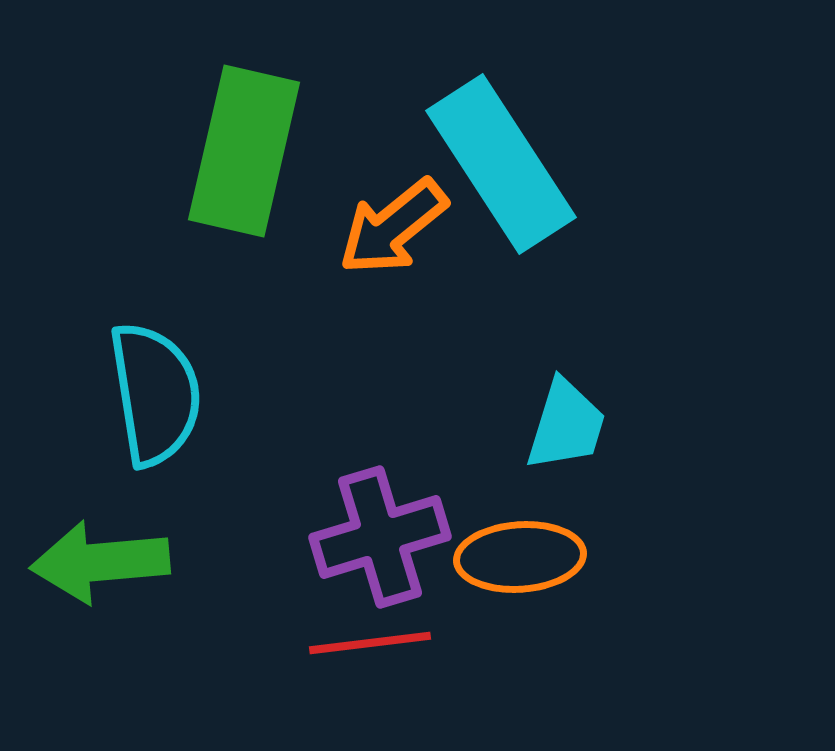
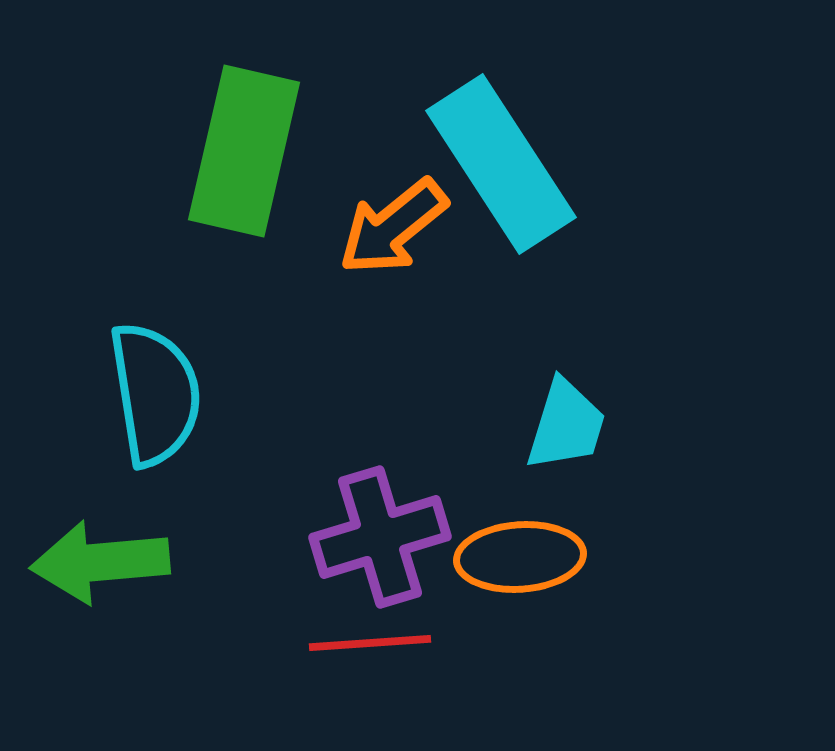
red line: rotated 3 degrees clockwise
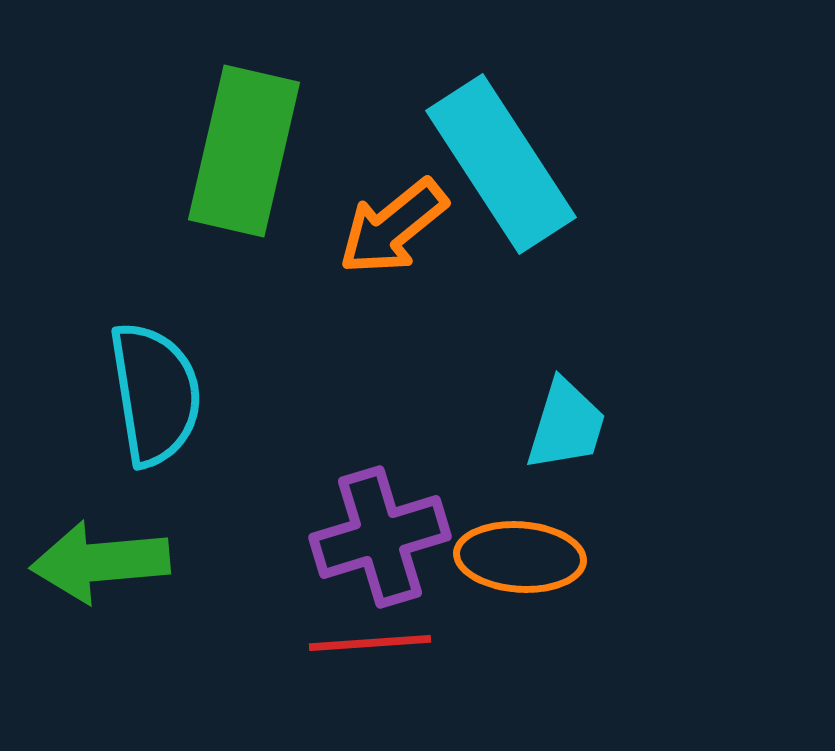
orange ellipse: rotated 8 degrees clockwise
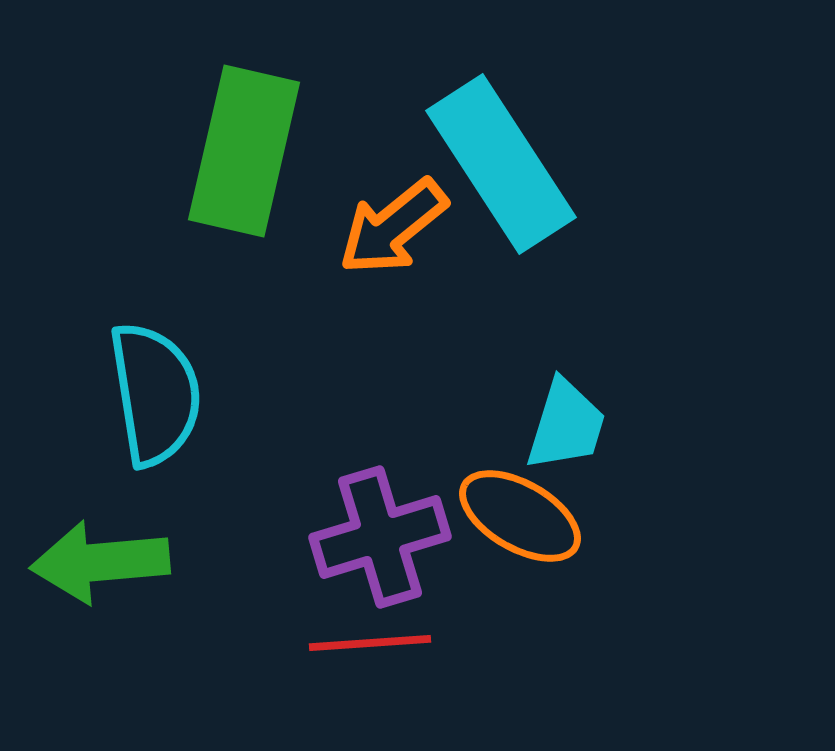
orange ellipse: moved 41 px up; rotated 26 degrees clockwise
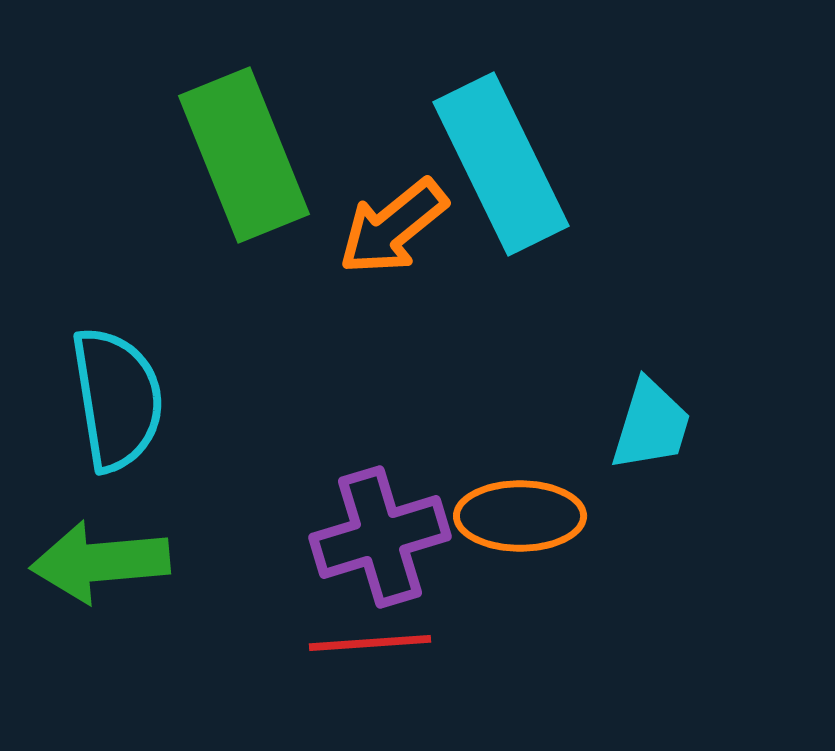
green rectangle: moved 4 px down; rotated 35 degrees counterclockwise
cyan rectangle: rotated 7 degrees clockwise
cyan semicircle: moved 38 px left, 5 px down
cyan trapezoid: moved 85 px right
orange ellipse: rotated 30 degrees counterclockwise
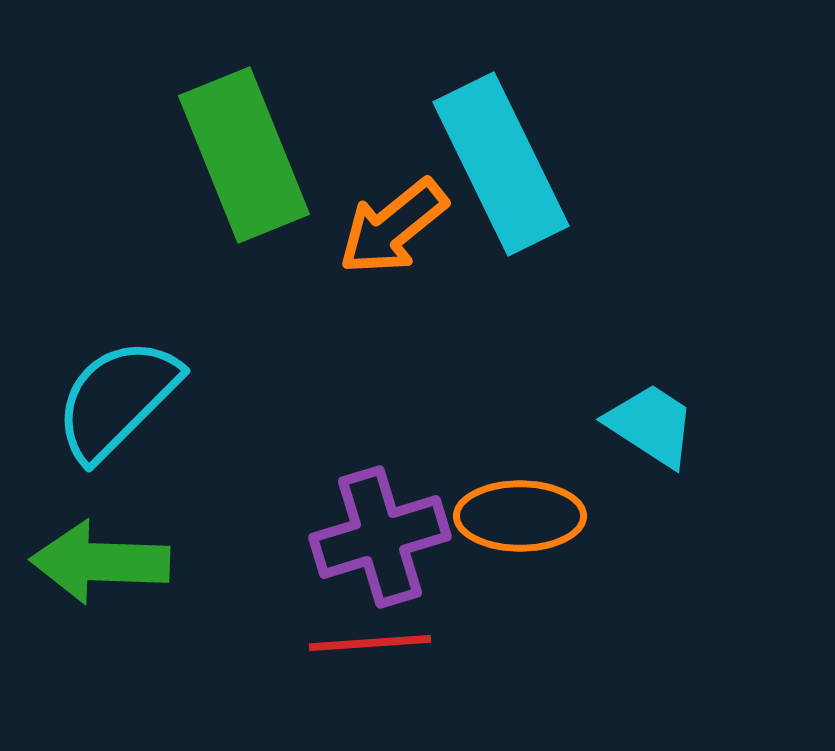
cyan semicircle: rotated 126 degrees counterclockwise
cyan trapezoid: rotated 74 degrees counterclockwise
green arrow: rotated 7 degrees clockwise
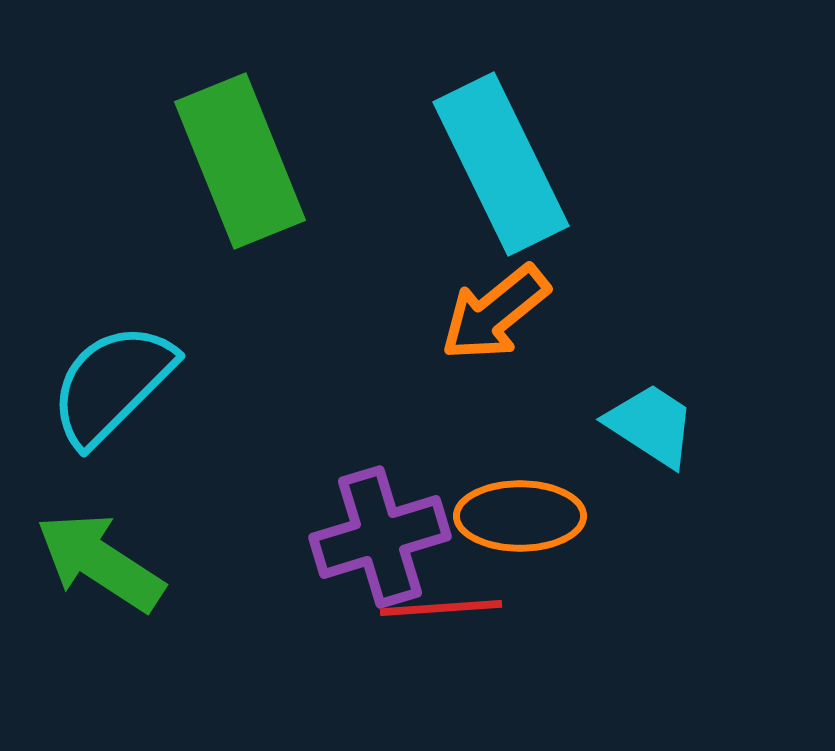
green rectangle: moved 4 px left, 6 px down
orange arrow: moved 102 px right, 86 px down
cyan semicircle: moved 5 px left, 15 px up
green arrow: rotated 31 degrees clockwise
red line: moved 71 px right, 35 px up
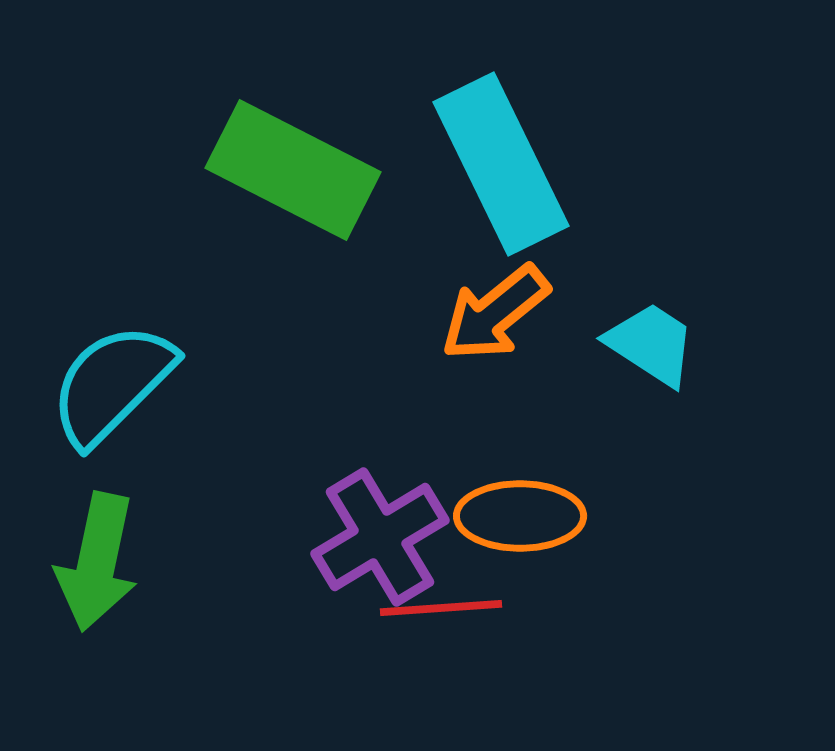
green rectangle: moved 53 px right, 9 px down; rotated 41 degrees counterclockwise
cyan trapezoid: moved 81 px up
purple cross: rotated 14 degrees counterclockwise
green arrow: moved 3 px left; rotated 111 degrees counterclockwise
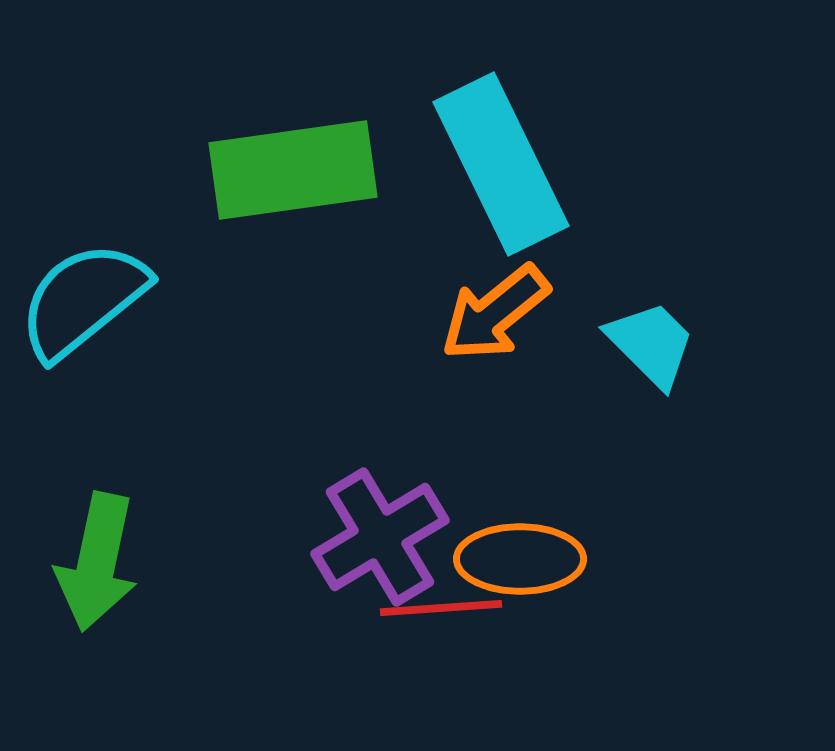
green rectangle: rotated 35 degrees counterclockwise
cyan trapezoid: rotated 12 degrees clockwise
cyan semicircle: moved 29 px left, 84 px up; rotated 6 degrees clockwise
orange ellipse: moved 43 px down
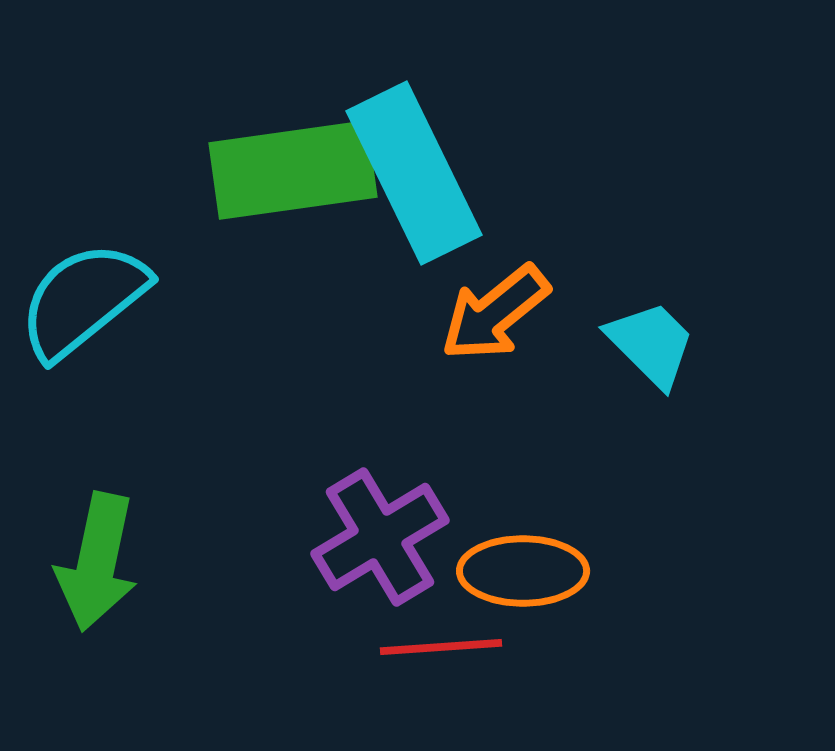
cyan rectangle: moved 87 px left, 9 px down
orange ellipse: moved 3 px right, 12 px down
red line: moved 39 px down
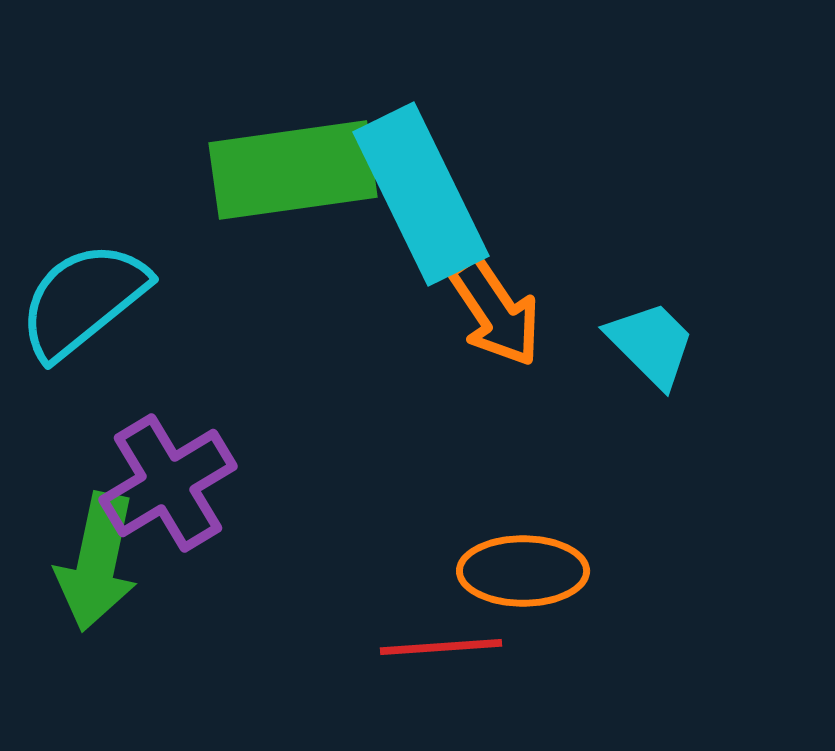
cyan rectangle: moved 7 px right, 21 px down
orange arrow: moved 2 px up; rotated 85 degrees counterclockwise
purple cross: moved 212 px left, 54 px up
